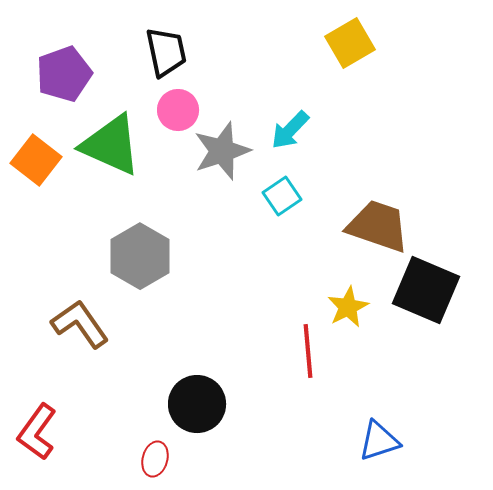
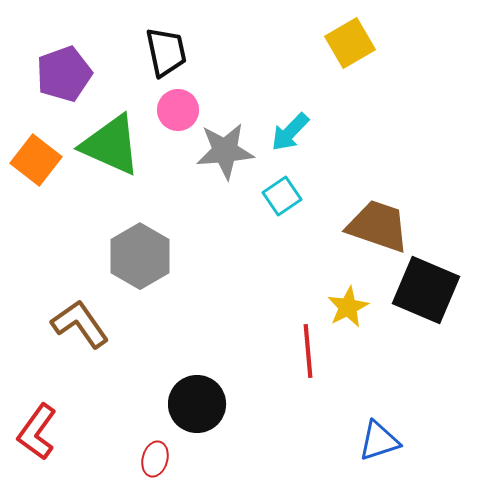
cyan arrow: moved 2 px down
gray star: moved 3 px right; rotated 14 degrees clockwise
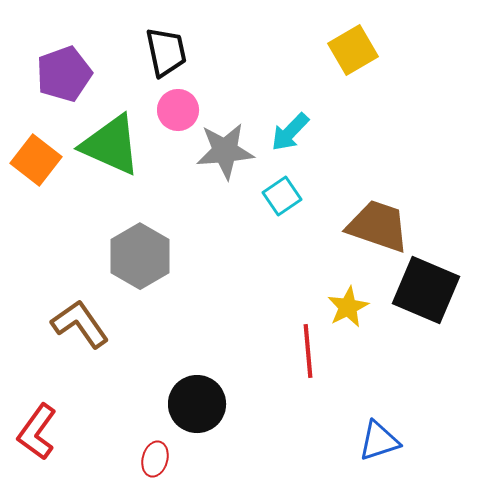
yellow square: moved 3 px right, 7 px down
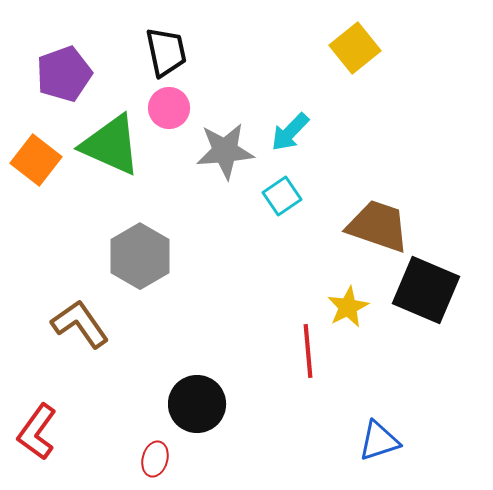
yellow square: moved 2 px right, 2 px up; rotated 9 degrees counterclockwise
pink circle: moved 9 px left, 2 px up
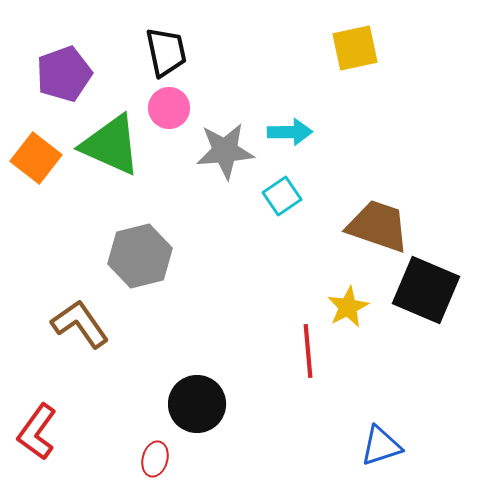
yellow square: rotated 27 degrees clockwise
cyan arrow: rotated 135 degrees counterclockwise
orange square: moved 2 px up
gray hexagon: rotated 16 degrees clockwise
blue triangle: moved 2 px right, 5 px down
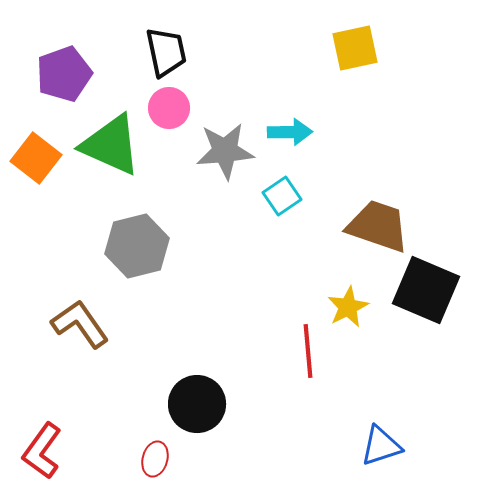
gray hexagon: moved 3 px left, 10 px up
red L-shape: moved 5 px right, 19 px down
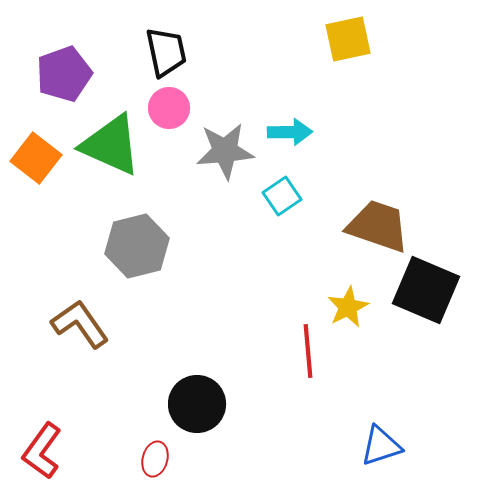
yellow square: moved 7 px left, 9 px up
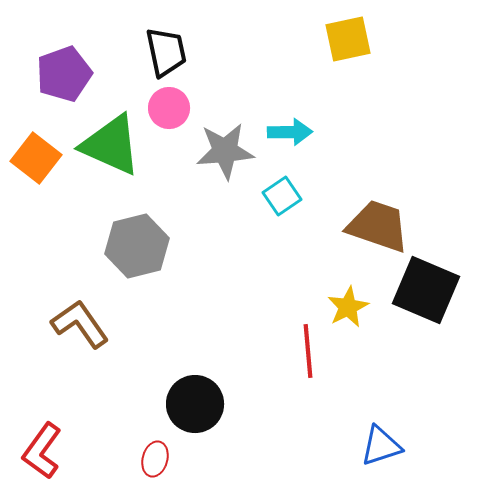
black circle: moved 2 px left
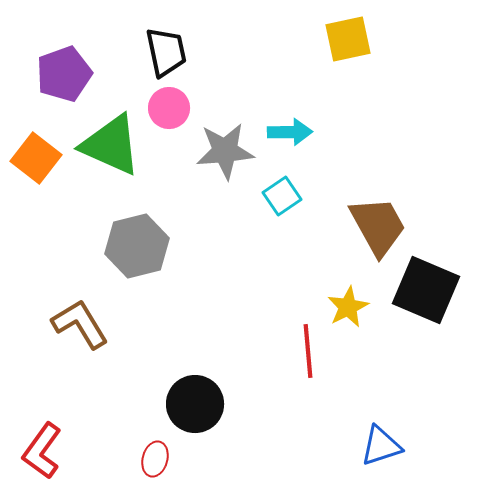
brown trapezoid: rotated 42 degrees clockwise
brown L-shape: rotated 4 degrees clockwise
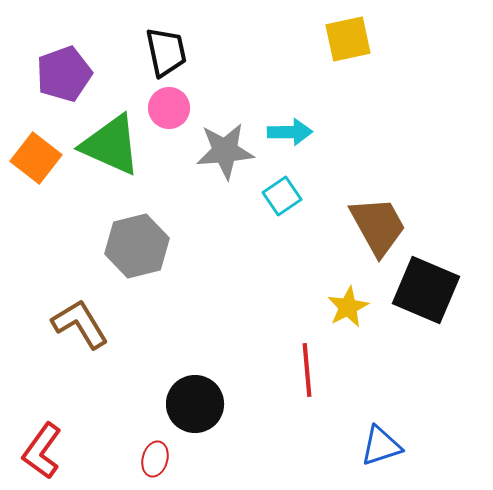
red line: moved 1 px left, 19 px down
